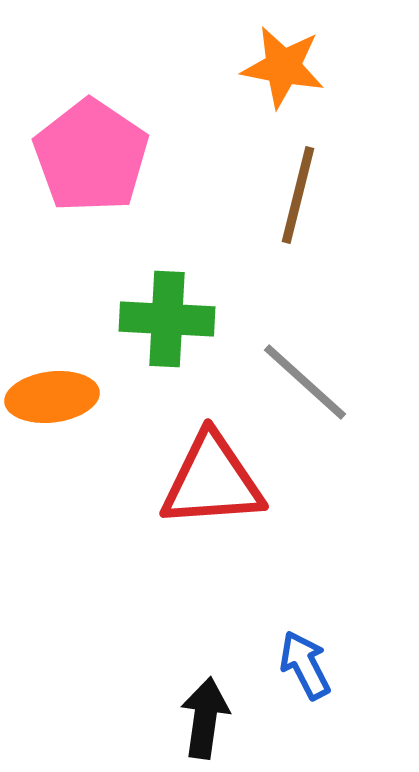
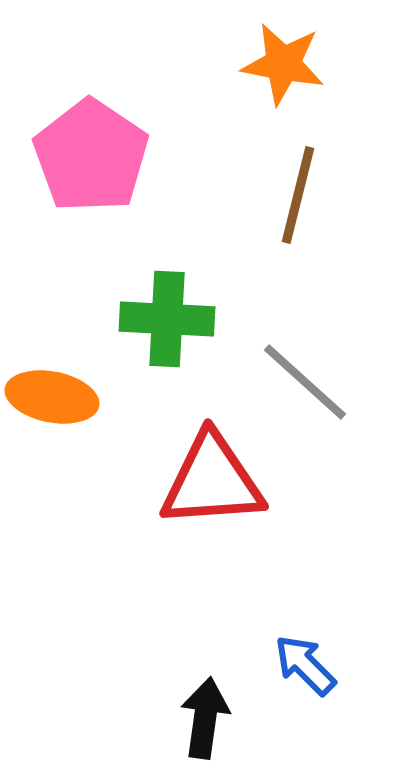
orange star: moved 3 px up
orange ellipse: rotated 18 degrees clockwise
blue arrow: rotated 18 degrees counterclockwise
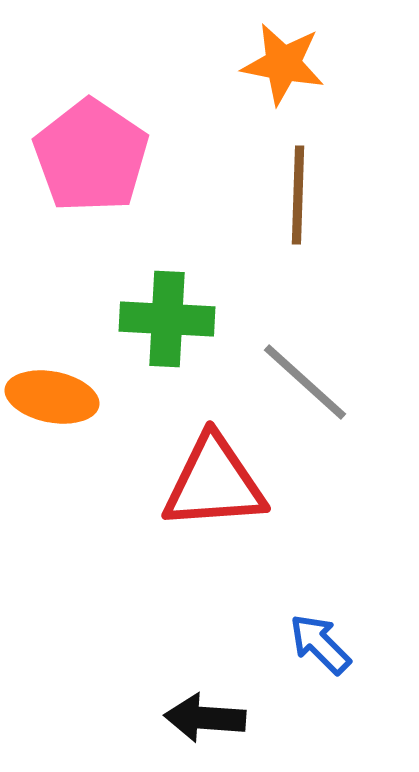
brown line: rotated 12 degrees counterclockwise
red triangle: moved 2 px right, 2 px down
blue arrow: moved 15 px right, 21 px up
black arrow: rotated 94 degrees counterclockwise
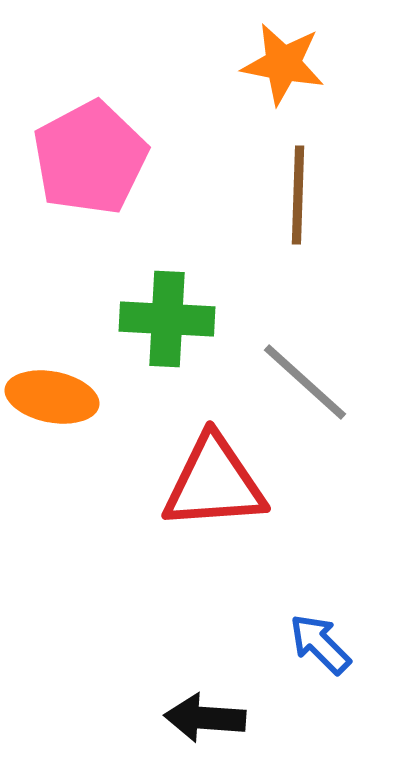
pink pentagon: moved 1 px left, 2 px down; rotated 10 degrees clockwise
